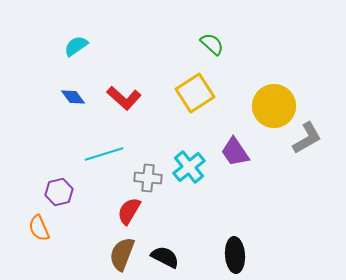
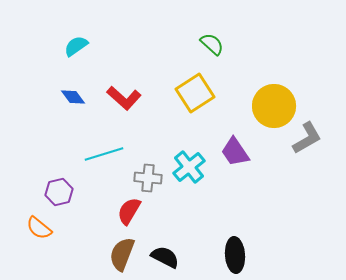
orange semicircle: rotated 28 degrees counterclockwise
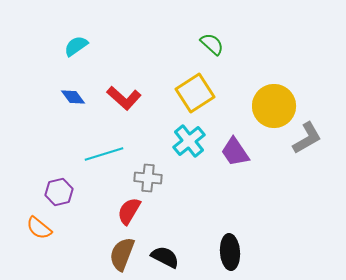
cyan cross: moved 26 px up
black ellipse: moved 5 px left, 3 px up
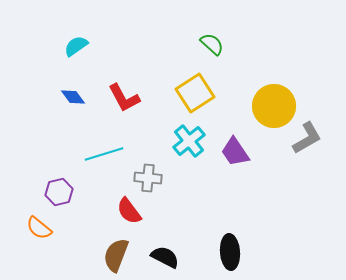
red L-shape: rotated 20 degrees clockwise
red semicircle: rotated 68 degrees counterclockwise
brown semicircle: moved 6 px left, 1 px down
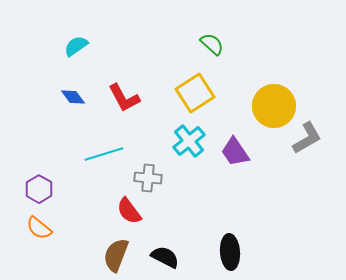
purple hexagon: moved 20 px left, 3 px up; rotated 16 degrees counterclockwise
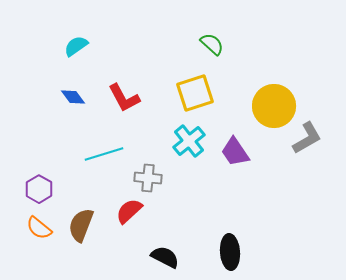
yellow square: rotated 15 degrees clockwise
red semicircle: rotated 84 degrees clockwise
brown semicircle: moved 35 px left, 30 px up
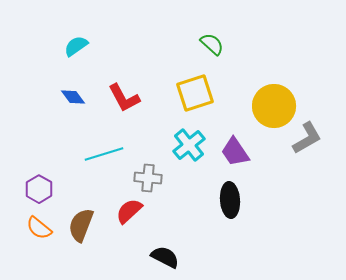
cyan cross: moved 4 px down
black ellipse: moved 52 px up
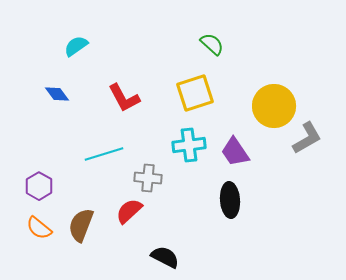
blue diamond: moved 16 px left, 3 px up
cyan cross: rotated 32 degrees clockwise
purple hexagon: moved 3 px up
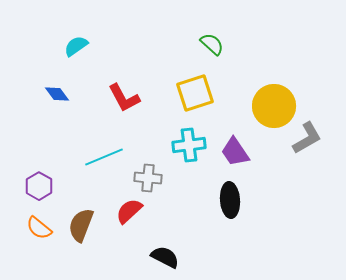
cyan line: moved 3 px down; rotated 6 degrees counterclockwise
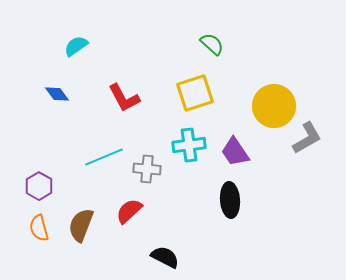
gray cross: moved 1 px left, 9 px up
orange semicircle: rotated 36 degrees clockwise
